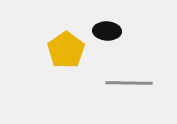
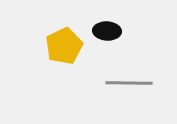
yellow pentagon: moved 2 px left, 4 px up; rotated 9 degrees clockwise
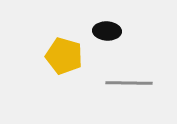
yellow pentagon: moved 10 px down; rotated 30 degrees counterclockwise
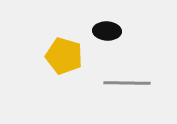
gray line: moved 2 px left
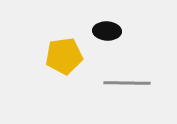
yellow pentagon: rotated 24 degrees counterclockwise
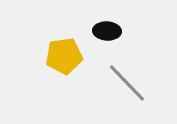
gray line: rotated 45 degrees clockwise
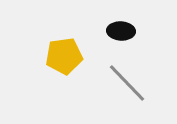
black ellipse: moved 14 px right
